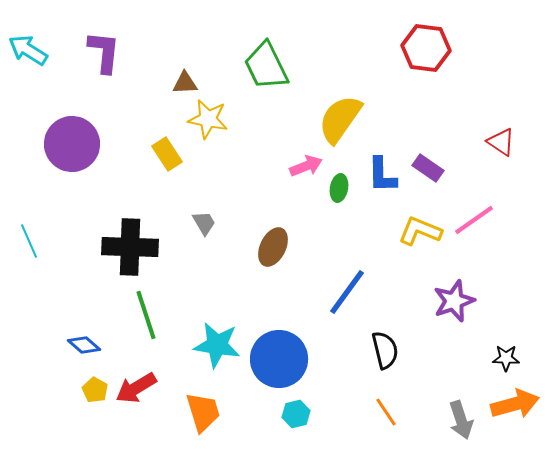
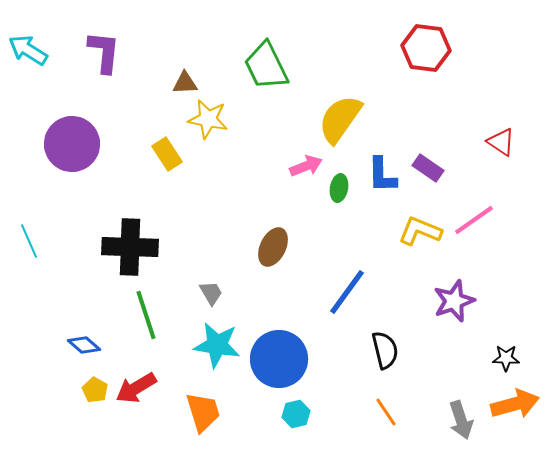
gray trapezoid: moved 7 px right, 70 px down
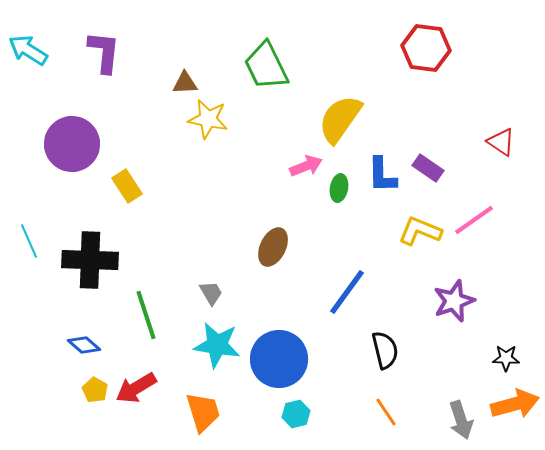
yellow rectangle: moved 40 px left, 32 px down
black cross: moved 40 px left, 13 px down
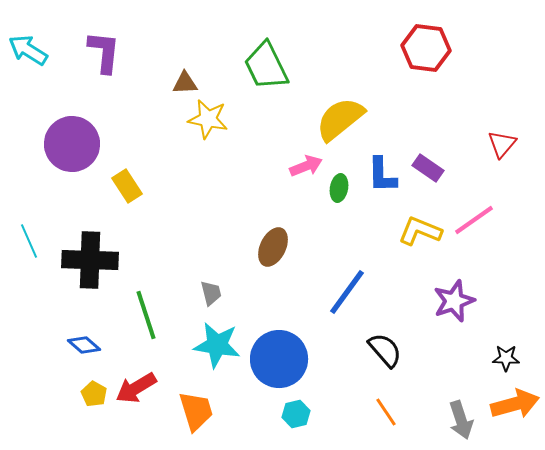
yellow semicircle: rotated 16 degrees clockwise
red triangle: moved 1 px right, 2 px down; rotated 36 degrees clockwise
gray trapezoid: rotated 16 degrees clockwise
black semicircle: rotated 27 degrees counterclockwise
yellow pentagon: moved 1 px left, 4 px down
orange trapezoid: moved 7 px left, 1 px up
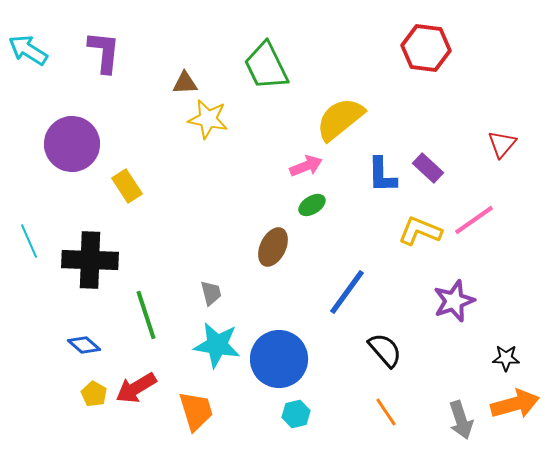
purple rectangle: rotated 8 degrees clockwise
green ellipse: moved 27 px left, 17 px down; rotated 48 degrees clockwise
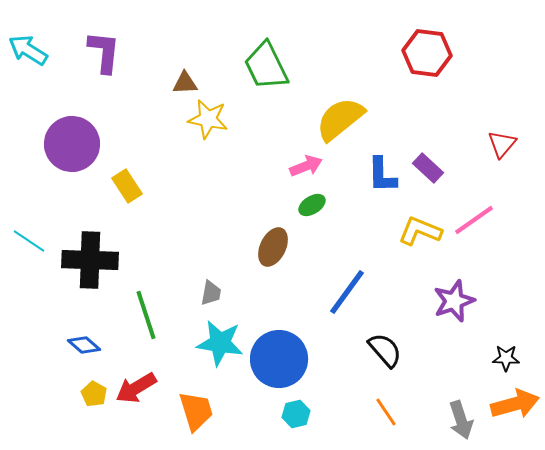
red hexagon: moved 1 px right, 5 px down
cyan line: rotated 32 degrees counterclockwise
gray trapezoid: rotated 24 degrees clockwise
cyan star: moved 3 px right, 2 px up
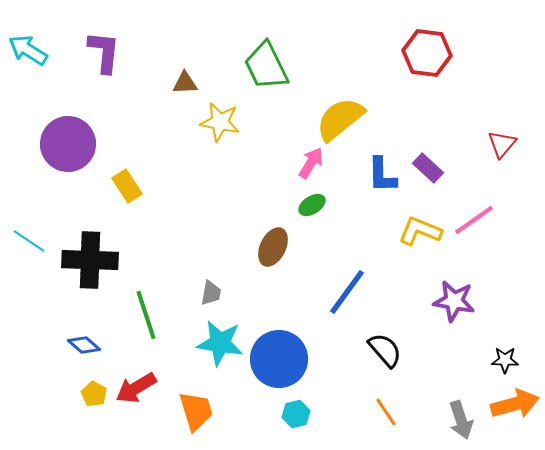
yellow star: moved 12 px right, 3 px down
purple circle: moved 4 px left
pink arrow: moved 5 px right, 3 px up; rotated 36 degrees counterclockwise
purple star: rotated 30 degrees clockwise
black star: moved 1 px left, 2 px down
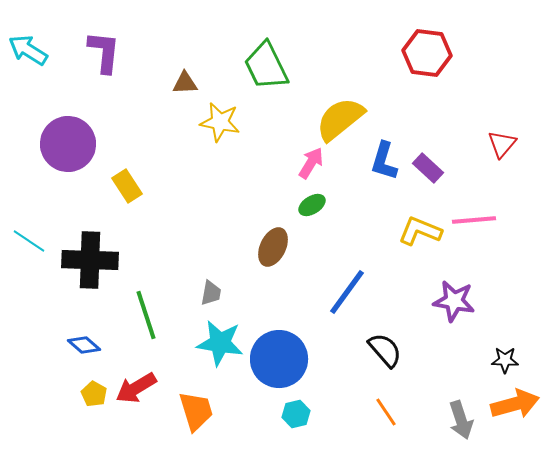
blue L-shape: moved 2 px right, 14 px up; rotated 18 degrees clockwise
pink line: rotated 30 degrees clockwise
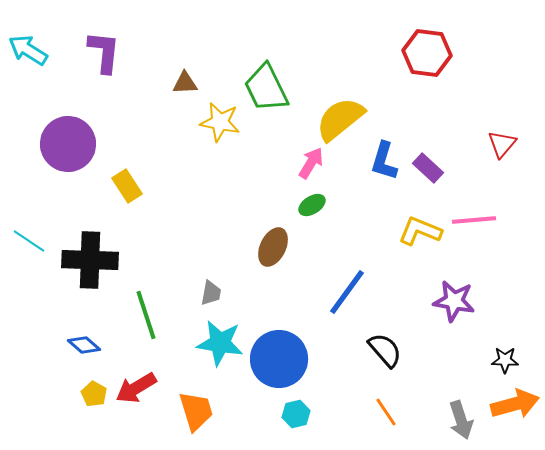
green trapezoid: moved 22 px down
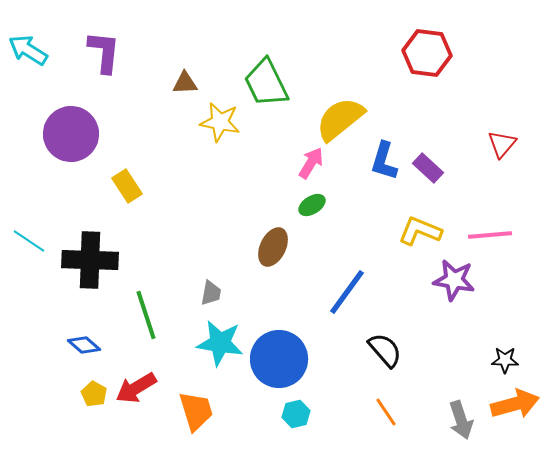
green trapezoid: moved 5 px up
purple circle: moved 3 px right, 10 px up
pink line: moved 16 px right, 15 px down
purple star: moved 21 px up
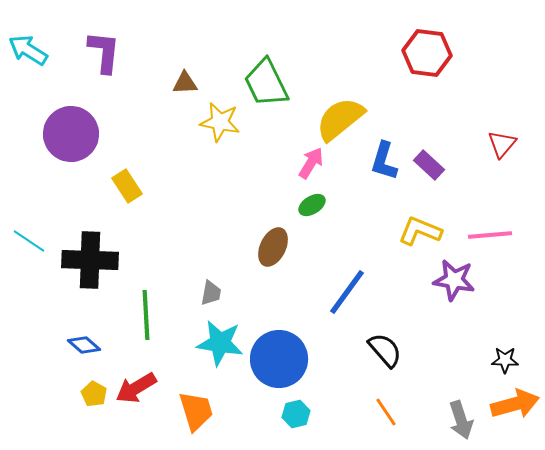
purple rectangle: moved 1 px right, 3 px up
green line: rotated 15 degrees clockwise
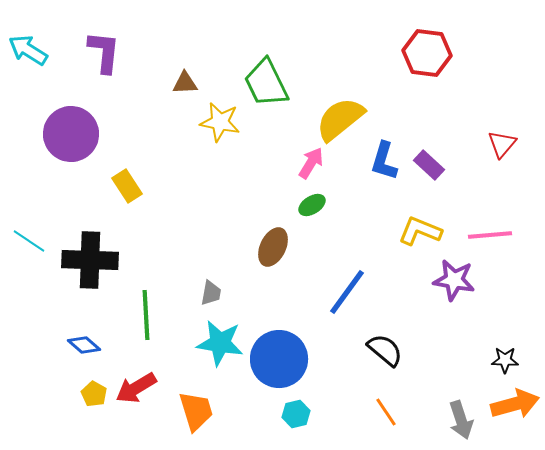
black semicircle: rotated 9 degrees counterclockwise
